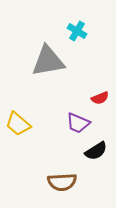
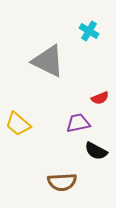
cyan cross: moved 12 px right
gray triangle: rotated 36 degrees clockwise
purple trapezoid: rotated 145 degrees clockwise
black semicircle: rotated 60 degrees clockwise
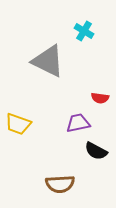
cyan cross: moved 5 px left
red semicircle: rotated 30 degrees clockwise
yellow trapezoid: rotated 20 degrees counterclockwise
brown semicircle: moved 2 px left, 2 px down
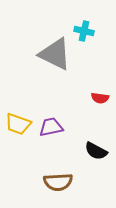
cyan cross: rotated 18 degrees counterclockwise
gray triangle: moved 7 px right, 7 px up
purple trapezoid: moved 27 px left, 4 px down
brown semicircle: moved 2 px left, 2 px up
